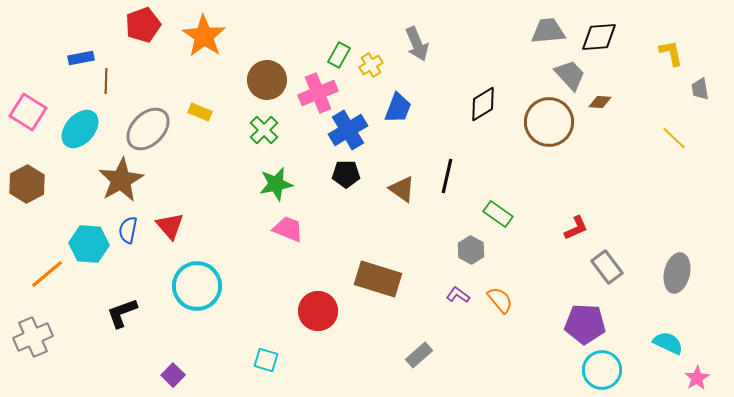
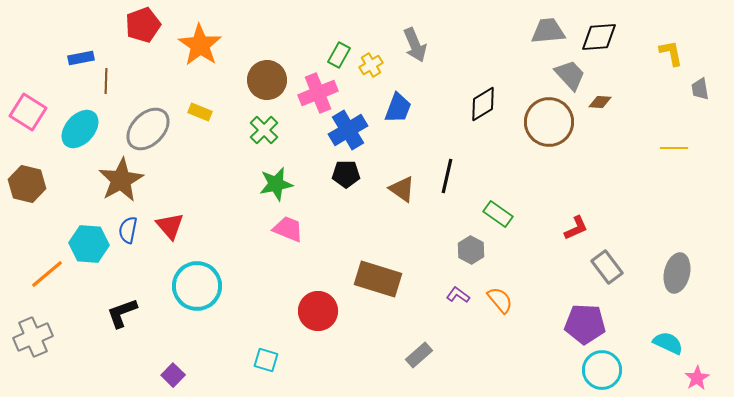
orange star at (204, 36): moved 4 px left, 9 px down
gray arrow at (417, 44): moved 2 px left, 1 px down
yellow line at (674, 138): moved 10 px down; rotated 44 degrees counterclockwise
brown hexagon at (27, 184): rotated 18 degrees counterclockwise
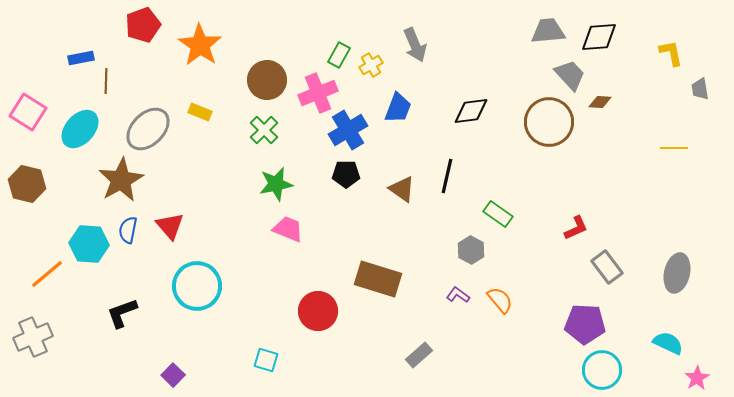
black diamond at (483, 104): moved 12 px left, 7 px down; rotated 24 degrees clockwise
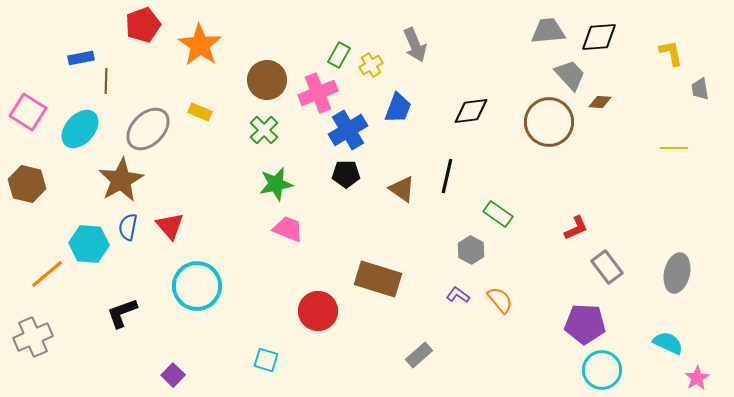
blue semicircle at (128, 230): moved 3 px up
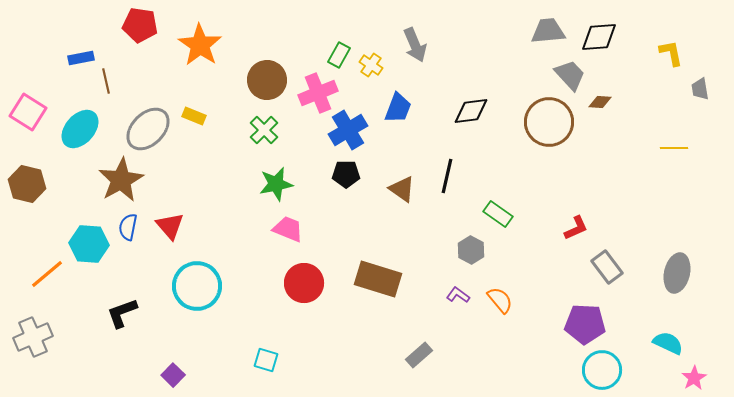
red pentagon at (143, 25): moved 3 px left; rotated 28 degrees clockwise
yellow cross at (371, 65): rotated 25 degrees counterclockwise
brown line at (106, 81): rotated 15 degrees counterclockwise
yellow rectangle at (200, 112): moved 6 px left, 4 px down
red circle at (318, 311): moved 14 px left, 28 px up
pink star at (697, 378): moved 3 px left
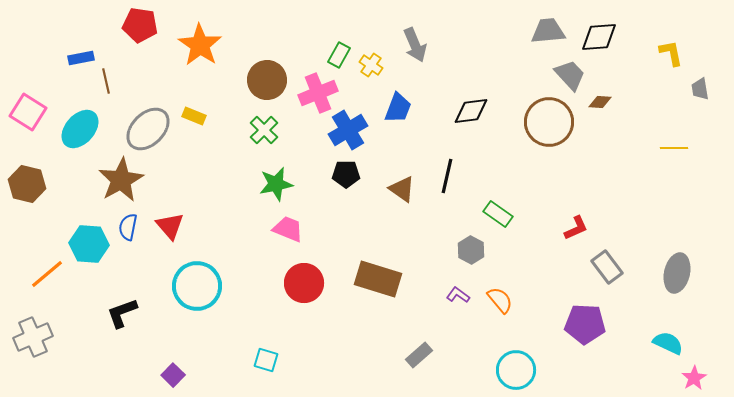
cyan circle at (602, 370): moved 86 px left
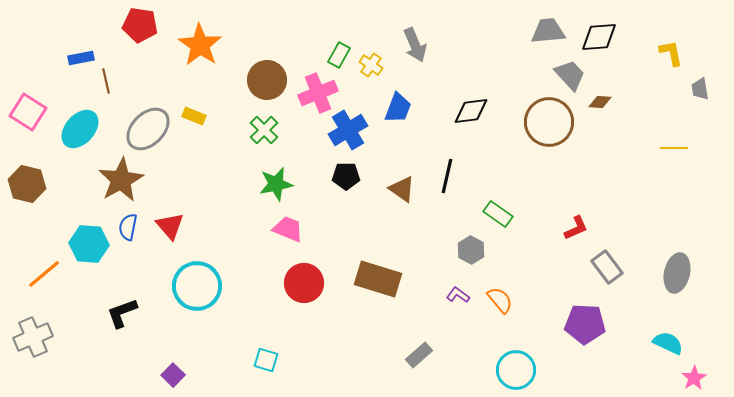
black pentagon at (346, 174): moved 2 px down
orange line at (47, 274): moved 3 px left
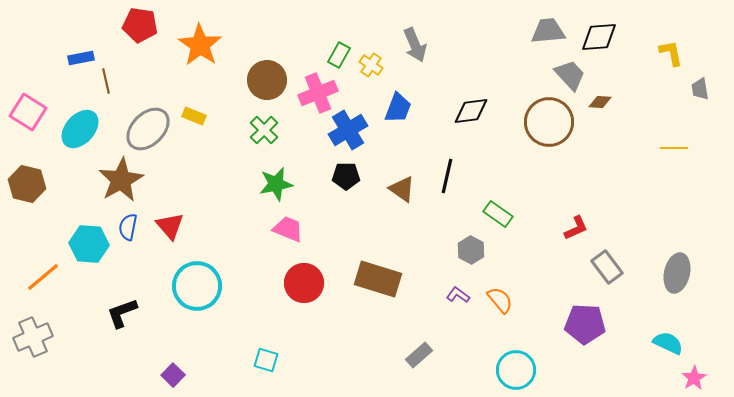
orange line at (44, 274): moved 1 px left, 3 px down
